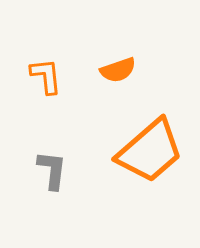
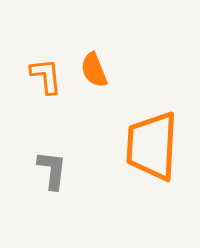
orange semicircle: moved 24 px left; rotated 87 degrees clockwise
orange trapezoid: moved 2 px right, 5 px up; rotated 134 degrees clockwise
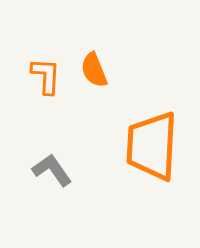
orange L-shape: rotated 9 degrees clockwise
gray L-shape: rotated 42 degrees counterclockwise
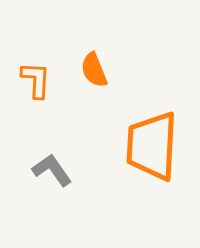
orange L-shape: moved 10 px left, 4 px down
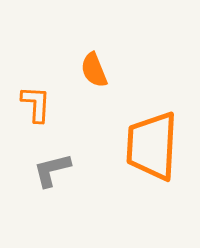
orange L-shape: moved 24 px down
gray L-shape: rotated 69 degrees counterclockwise
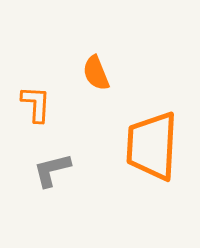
orange semicircle: moved 2 px right, 3 px down
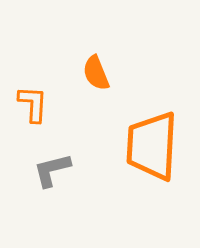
orange L-shape: moved 3 px left
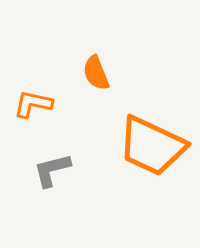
orange L-shape: rotated 81 degrees counterclockwise
orange trapezoid: rotated 68 degrees counterclockwise
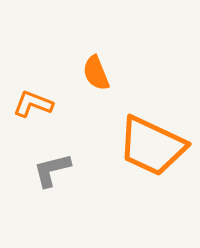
orange L-shape: rotated 9 degrees clockwise
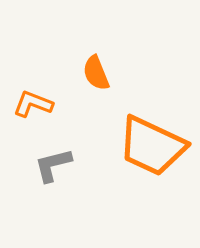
gray L-shape: moved 1 px right, 5 px up
